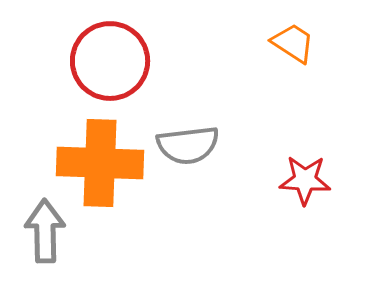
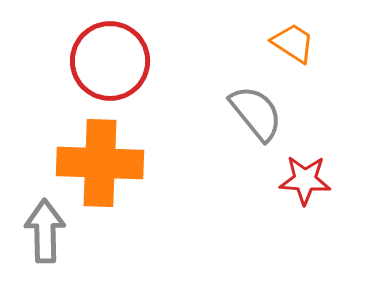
gray semicircle: moved 68 px right, 32 px up; rotated 122 degrees counterclockwise
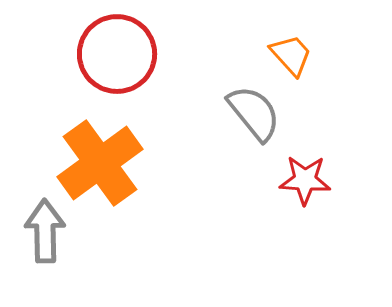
orange trapezoid: moved 2 px left, 12 px down; rotated 15 degrees clockwise
red circle: moved 7 px right, 7 px up
gray semicircle: moved 2 px left
orange cross: rotated 38 degrees counterclockwise
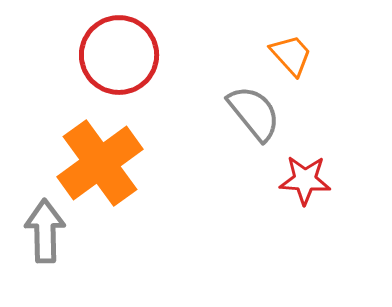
red circle: moved 2 px right, 1 px down
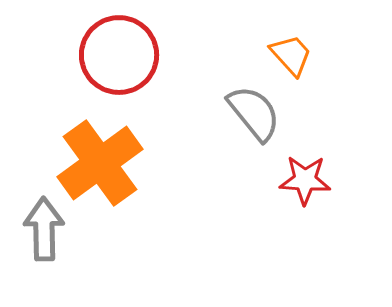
gray arrow: moved 1 px left, 2 px up
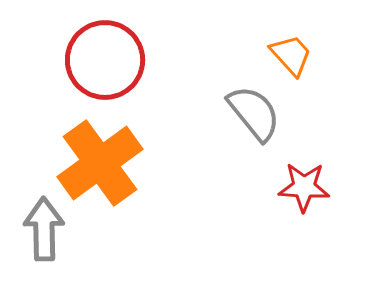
red circle: moved 14 px left, 5 px down
red star: moved 1 px left, 7 px down
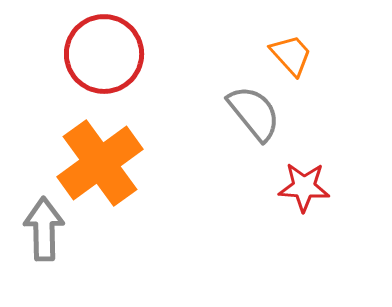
red circle: moved 1 px left, 6 px up
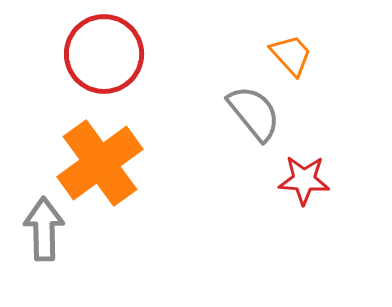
red star: moved 7 px up
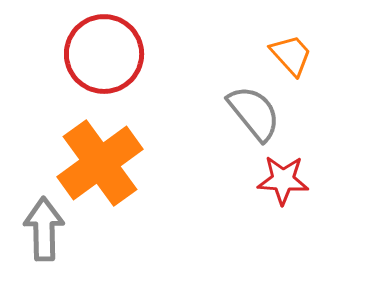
red star: moved 21 px left
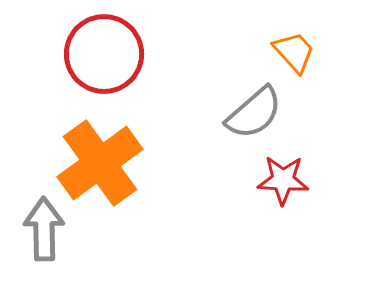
orange trapezoid: moved 3 px right, 3 px up
gray semicircle: rotated 88 degrees clockwise
